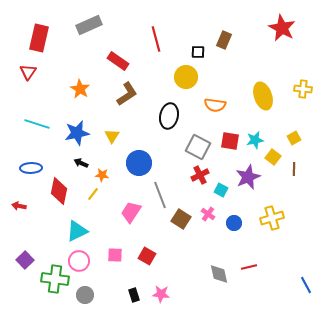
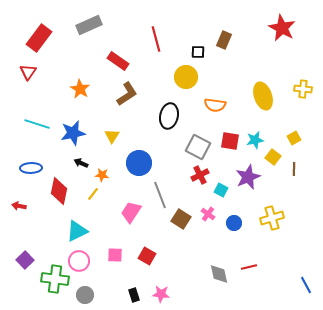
red rectangle at (39, 38): rotated 24 degrees clockwise
blue star at (77, 133): moved 4 px left
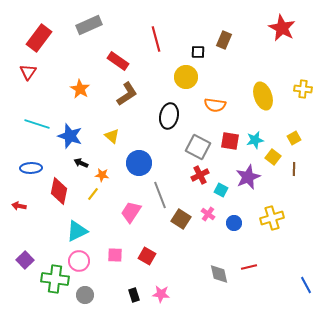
blue star at (73, 133): moved 3 px left, 3 px down; rotated 30 degrees clockwise
yellow triangle at (112, 136): rotated 21 degrees counterclockwise
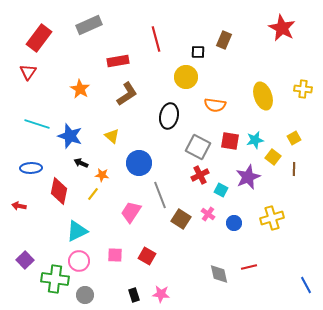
red rectangle at (118, 61): rotated 45 degrees counterclockwise
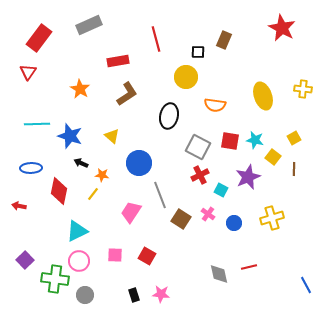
cyan line at (37, 124): rotated 20 degrees counterclockwise
cyan star at (255, 140): rotated 24 degrees clockwise
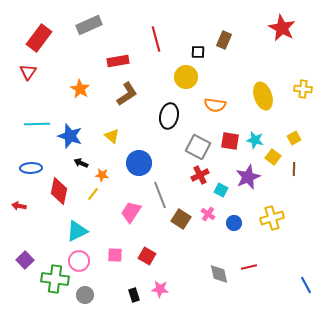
pink star at (161, 294): moved 1 px left, 5 px up
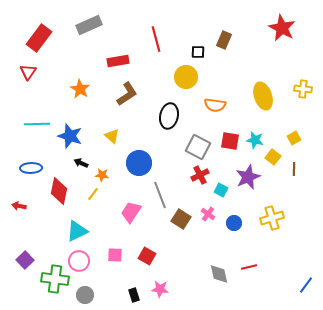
blue line at (306, 285): rotated 66 degrees clockwise
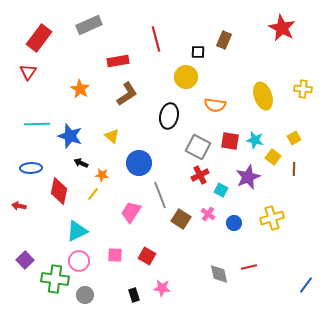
pink star at (160, 289): moved 2 px right, 1 px up
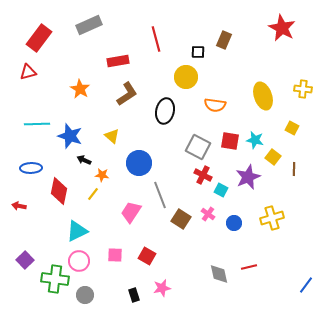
red triangle at (28, 72): rotated 42 degrees clockwise
black ellipse at (169, 116): moved 4 px left, 5 px up
yellow square at (294, 138): moved 2 px left, 10 px up; rotated 32 degrees counterclockwise
black arrow at (81, 163): moved 3 px right, 3 px up
red cross at (200, 175): moved 3 px right; rotated 36 degrees counterclockwise
pink star at (162, 288): rotated 18 degrees counterclockwise
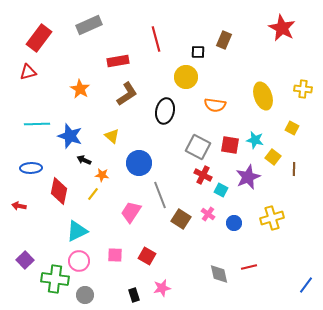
red square at (230, 141): moved 4 px down
